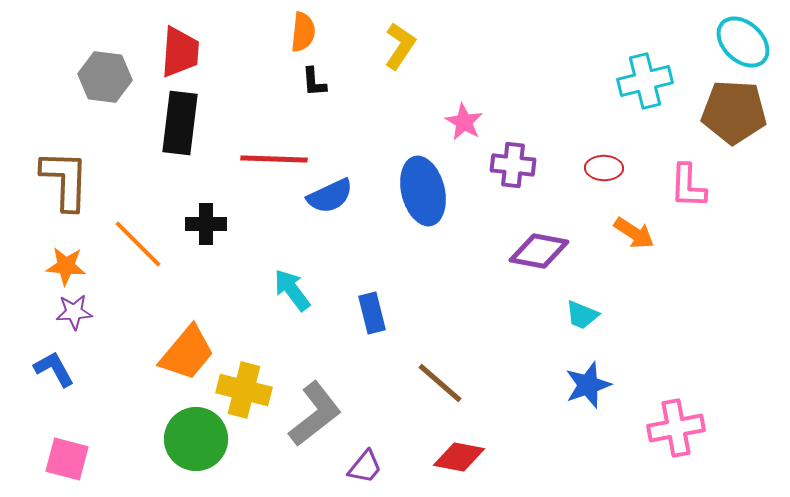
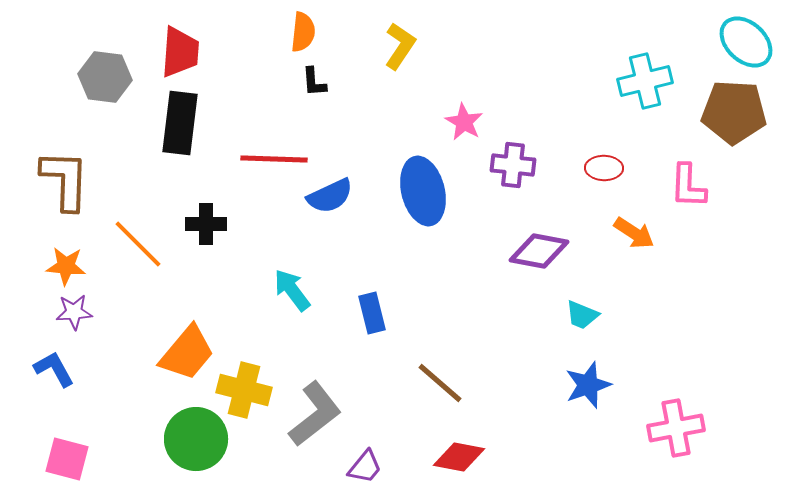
cyan ellipse: moved 3 px right
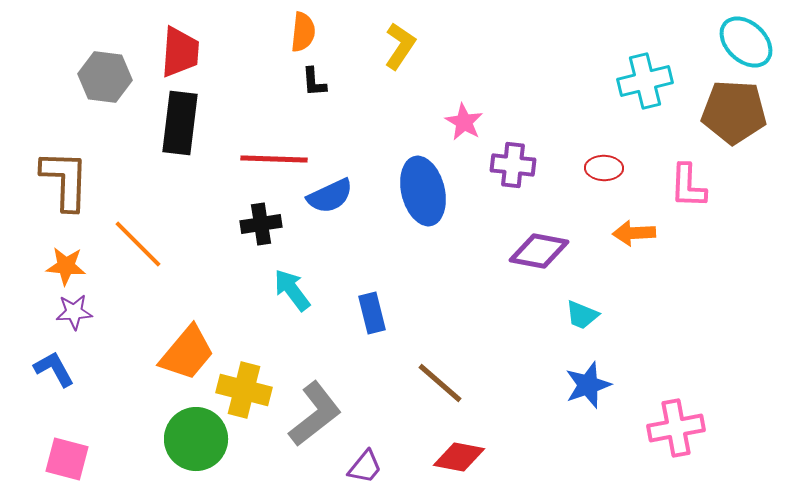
black cross: moved 55 px right; rotated 9 degrees counterclockwise
orange arrow: rotated 144 degrees clockwise
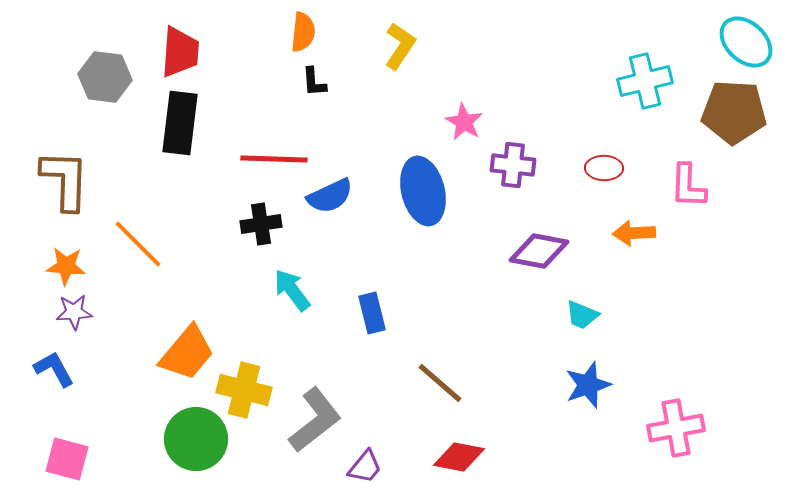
gray L-shape: moved 6 px down
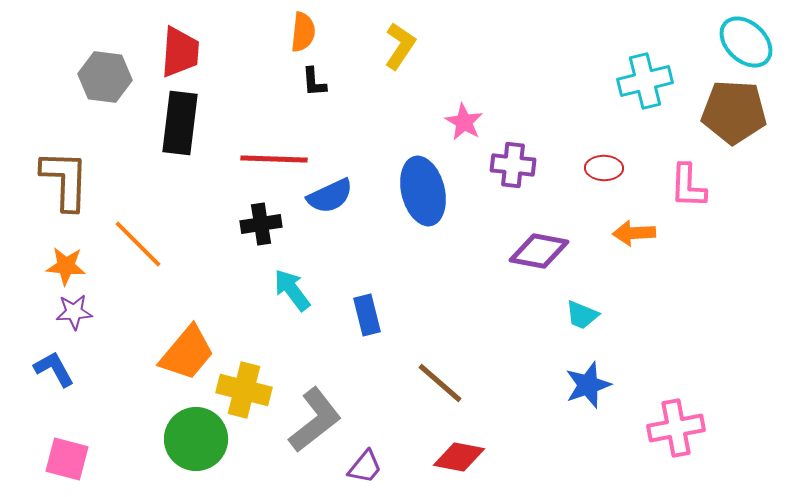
blue rectangle: moved 5 px left, 2 px down
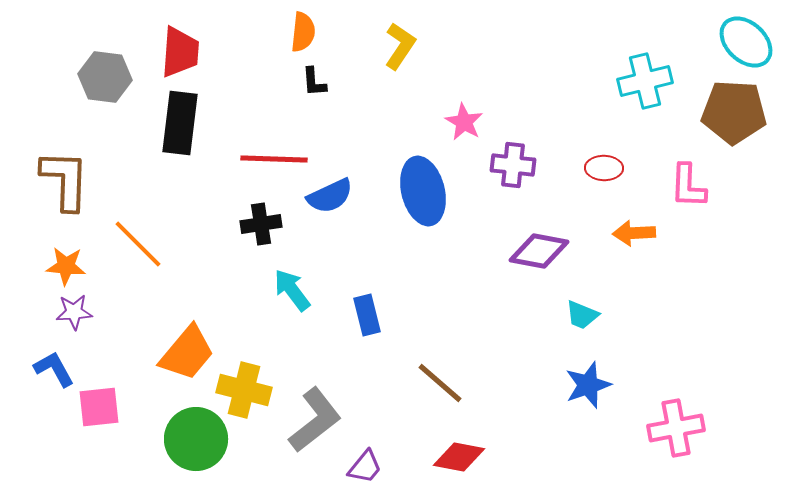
pink square: moved 32 px right, 52 px up; rotated 21 degrees counterclockwise
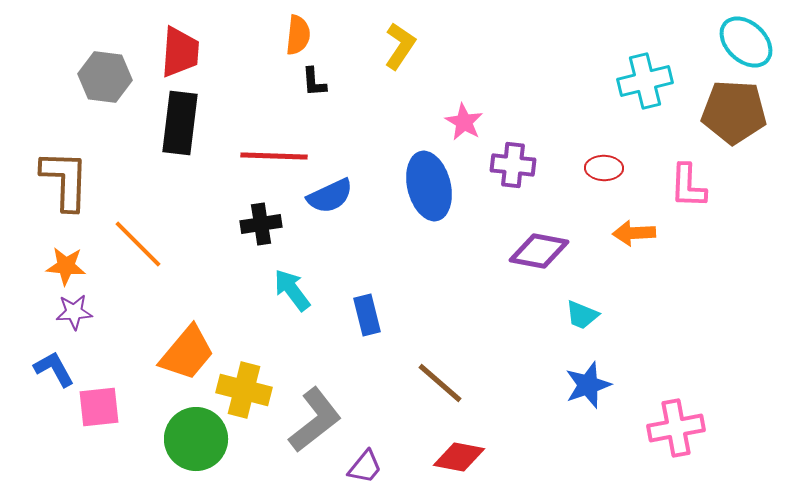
orange semicircle: moved 5 px left, 3 px down
red line: moved 3 px up
blue ellipse: moved 6 px right, 5 px up
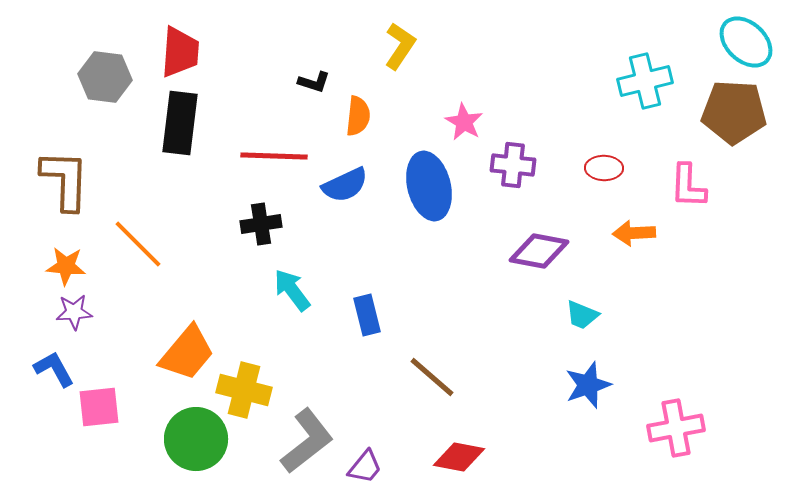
orange semicircle: moved 60 px right, 81 px down
black L-shape: rotated 68 degrees counterclockwise
blue semicircle: moved 15 px right, 11 px up
brown line: moved 8 px left, 6 px up
gray L-shape: moved 8 px left, 21 px down
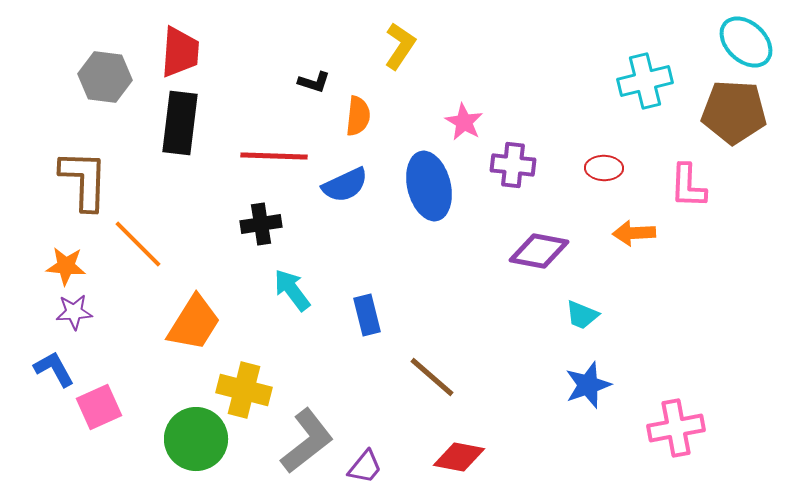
brown L-shape: moved 19 px right
orange trapezoid: moved 7 px right, 30 px up; rotated 8 degrees counterclockwise
pink square: rotated 18 degrees counterclockwise
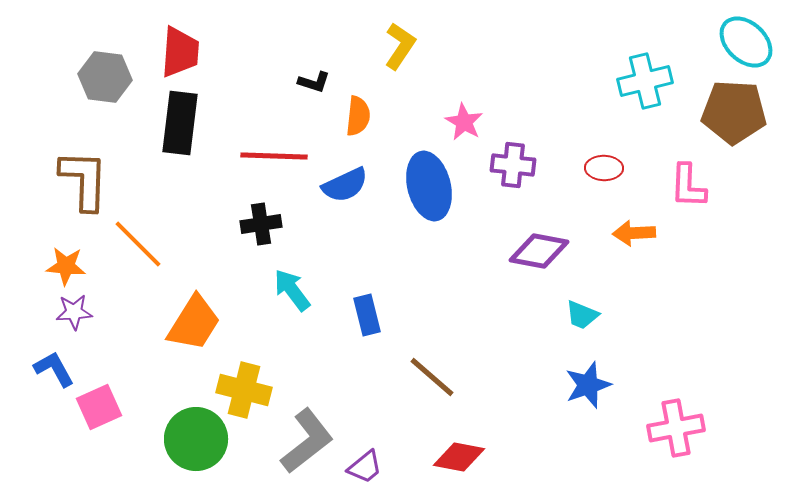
purple trapezoid: rotated 12 degrees clockwise
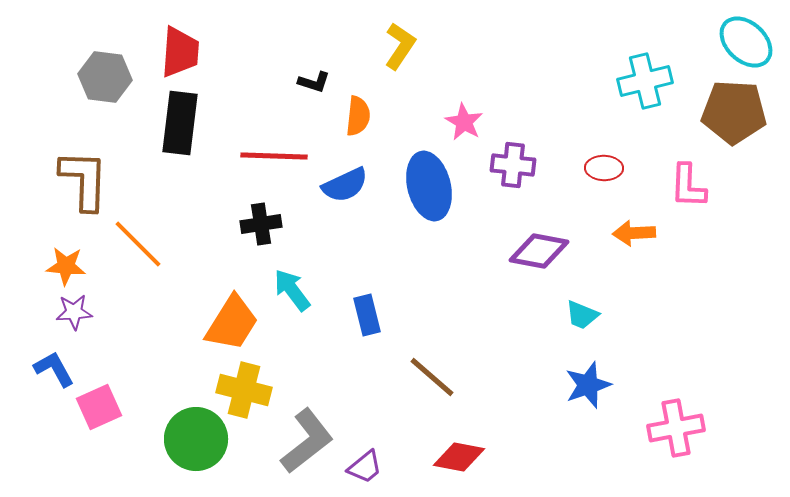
orange trapezoid: moved 38 px right
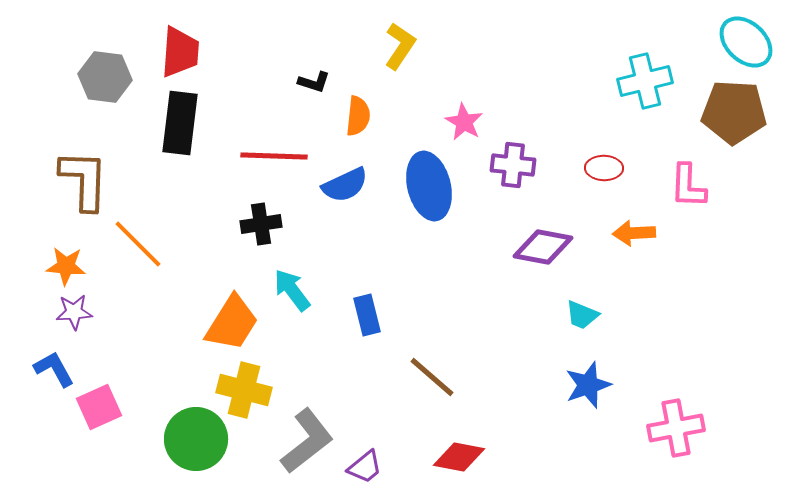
purple diamond: moved 4 px right, 4 px up
